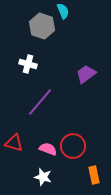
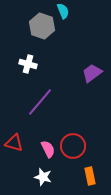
purple trapezoid: moved 6 px right, 1 px up
pink semicircle: rotated 42 degrees clockwise
orange rectangle: moved 4 px left, 1 px down
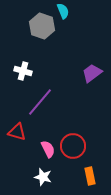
white cross: moved 5 px left, 7 px down
red triangle: moved 3 px right, 11 px up
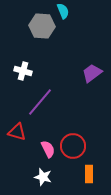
gray hexagon: rotated 15 degrees counterclockwise
orange rectangle: moved 1 px left, 2 px up; rotated 12 degrees clockwise
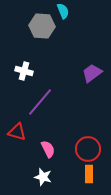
white cross: moved 1 px right
red circle: moved 15 px right, 3 px down
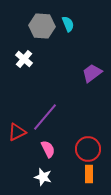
cyan semicircle: moved 5 px right, 13 px down
white cross: moved 12 px up; rotated 24 degrees clockwise
purple line: moved 5 px right, 15 px down
red triangle: rotated 42 degrees counterclockwise
